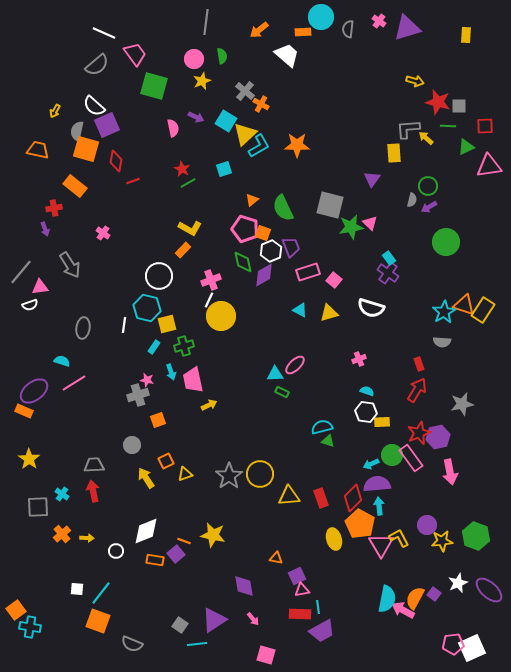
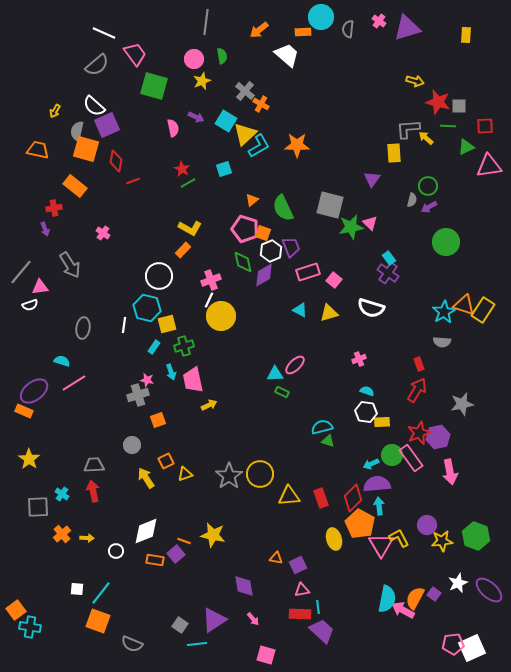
purple square at (297, 576): moved 1 px right, 11 px up
purple trapezoid at (322, 631): rotated 108 degrees counterclockwise
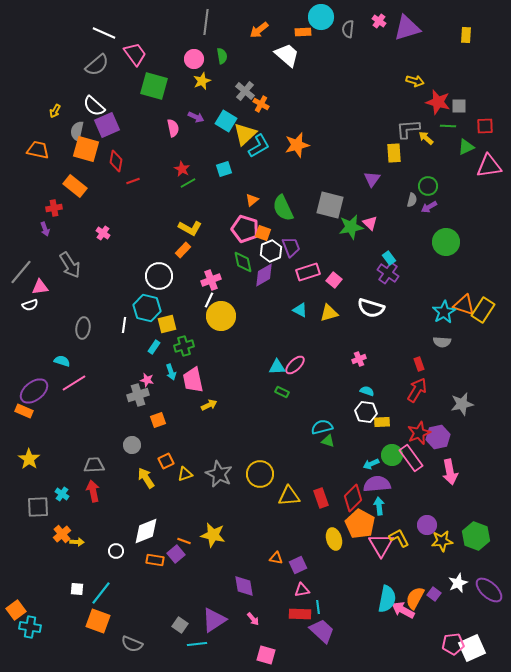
orange star at (297, 145): rotated 15 degrees counterclockwise
cyan triangle at (275, 374): moved 2 px right, 7 px up
gray star at (229, 476): moved 10 px left, 2 px up; rotated 12 degrees counterclockwise
yellow arrow at (87, 538): moved 10 px left, 4 px down
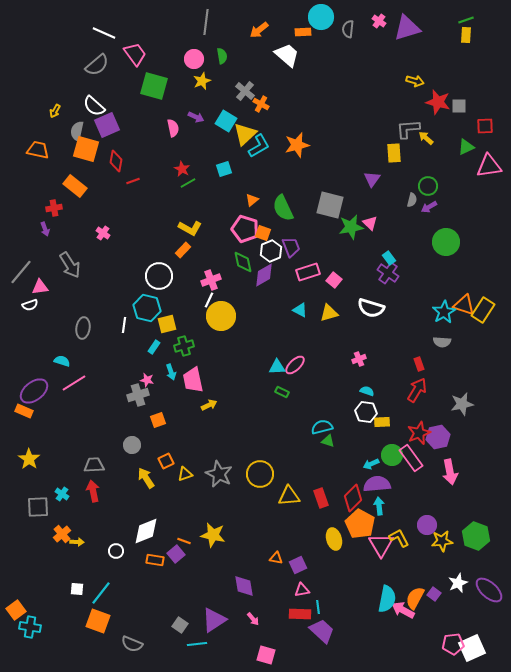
green line at (448, 126): moved 18 px right, 106 px up; rotated 21 degrees counterclockwise
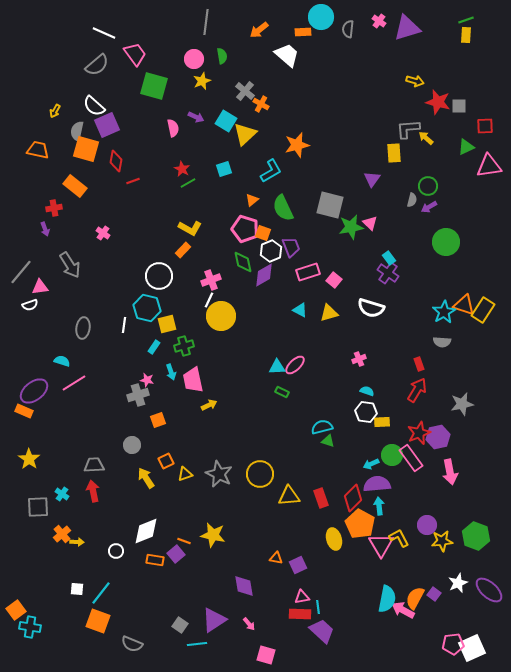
cyan L-shape at (259, 146): moved 12 px right, 25 px down
pink triangle at (302, 590): moved 7 px down
pink arrow at (253, 619): moved 4 px left, 5 px down
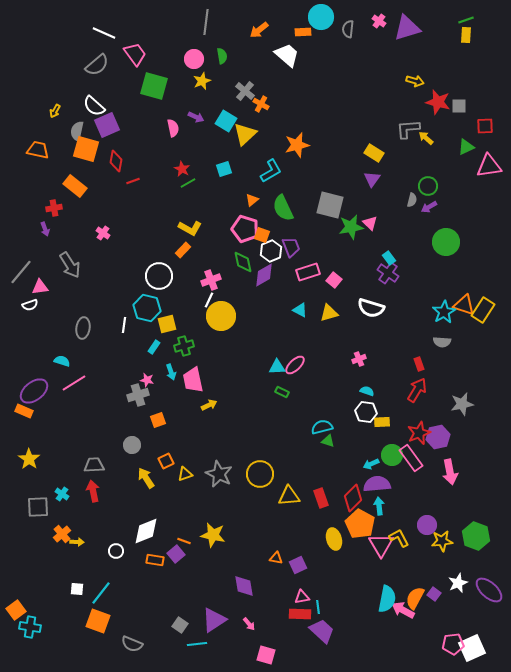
yellow rectangle at (394, 153): moved 20 px left; rotated 54 degrees counterclockwise
orange square at (263, 233): moved 1 px left, 2 px down
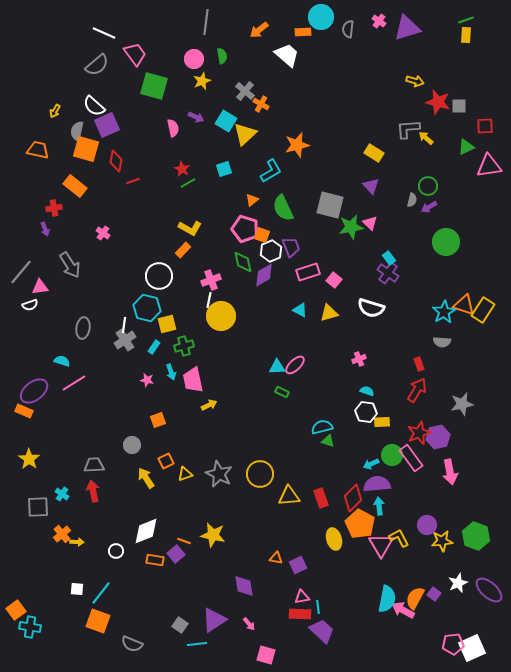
purple triangle at (372, 179): moved 1 px left, 7 px down; rotated 18 degrees counterclockwise
white line at (209, 300): rotated 14 degrees counterclockwise
gray cross at (138, 395): moved 13 px left, 55 px up; rotated 15 degrees counterclockwise
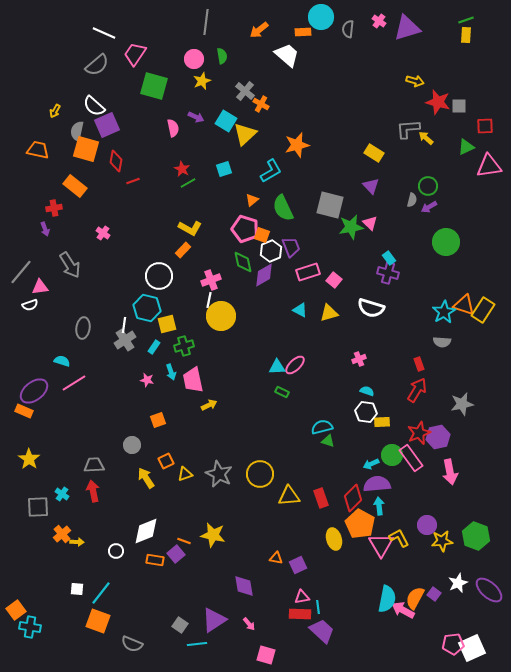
pink trapezoid at (135, 54): rotated 110 degrees counterclockwise
purple cross at (388, 273): rotated 20 degrees counterclockwise
